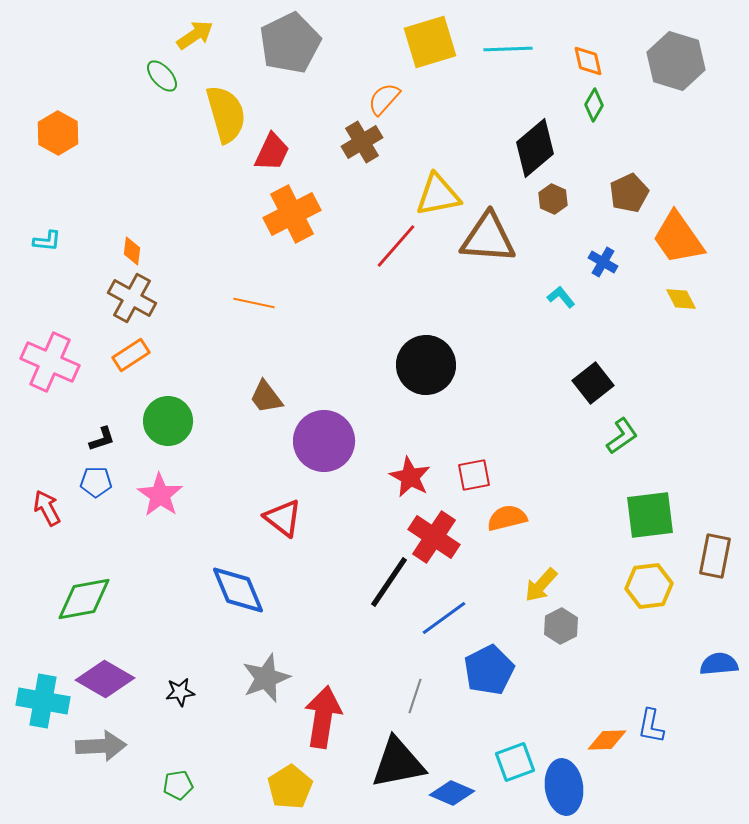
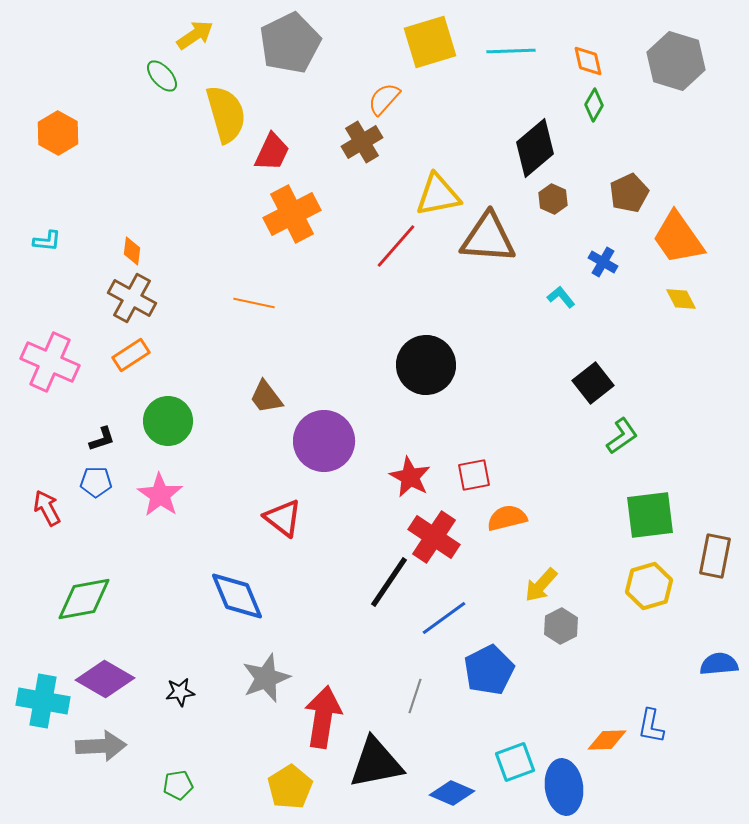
cyan line at (508, 49): moved 3 px right, 2 px down
yellow hexagon at (649, 586): rotated 9 degrees counterclockwise
blue diamond at (238, 590): moved 1 px left, 6 px down
black triangle at (398, 763): moved 22 px left
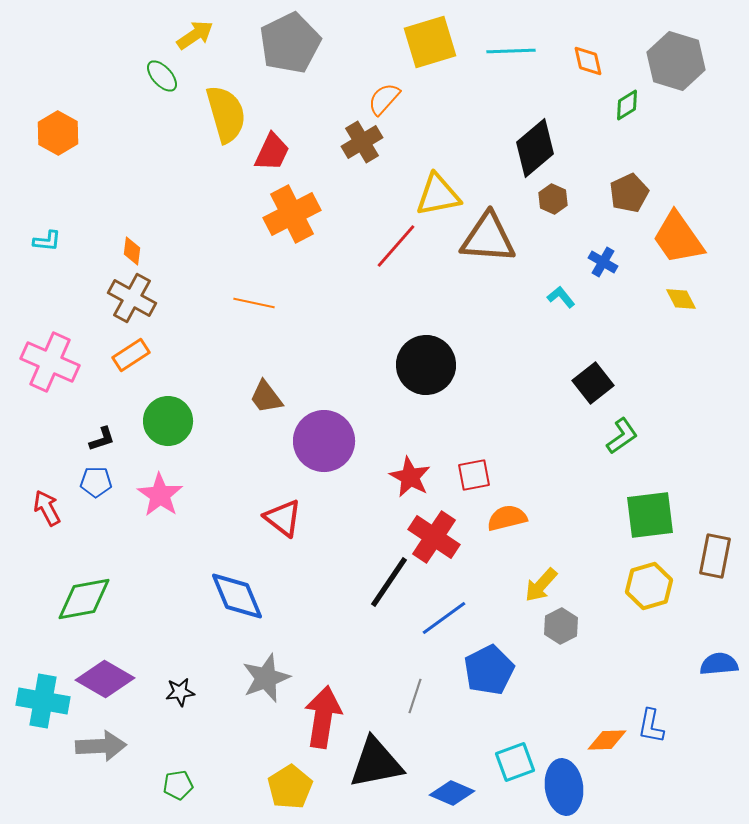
green diamond at (594, 105): moved 33 px right; rotated 28 degrees clockwise
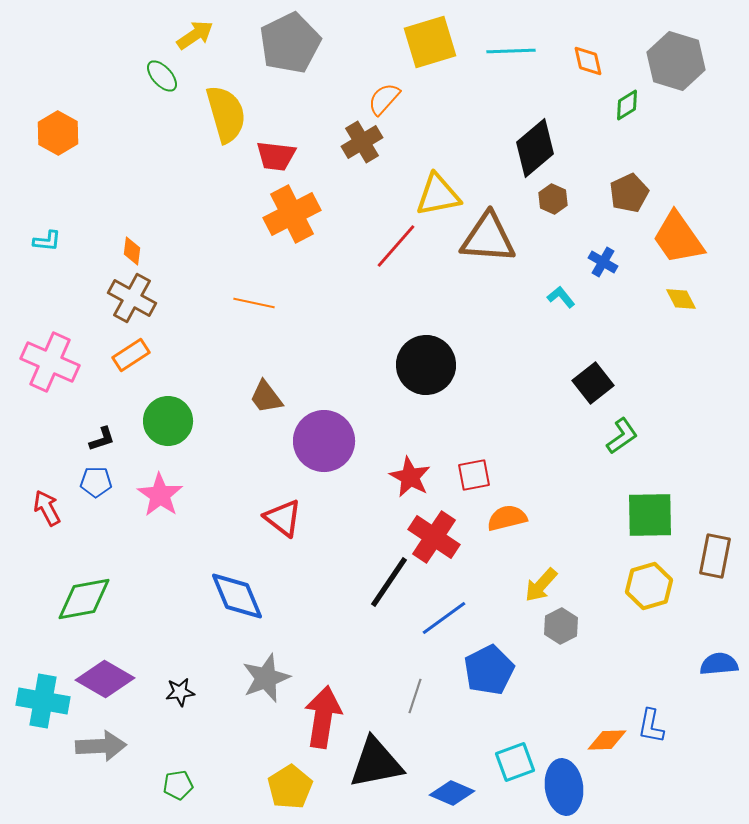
red trapezoid at (272, 152): moved 4 px right, 4 px down; rotated 72 degrees clockwise
green square at (650, 515): rotated 6 degrees clockwise
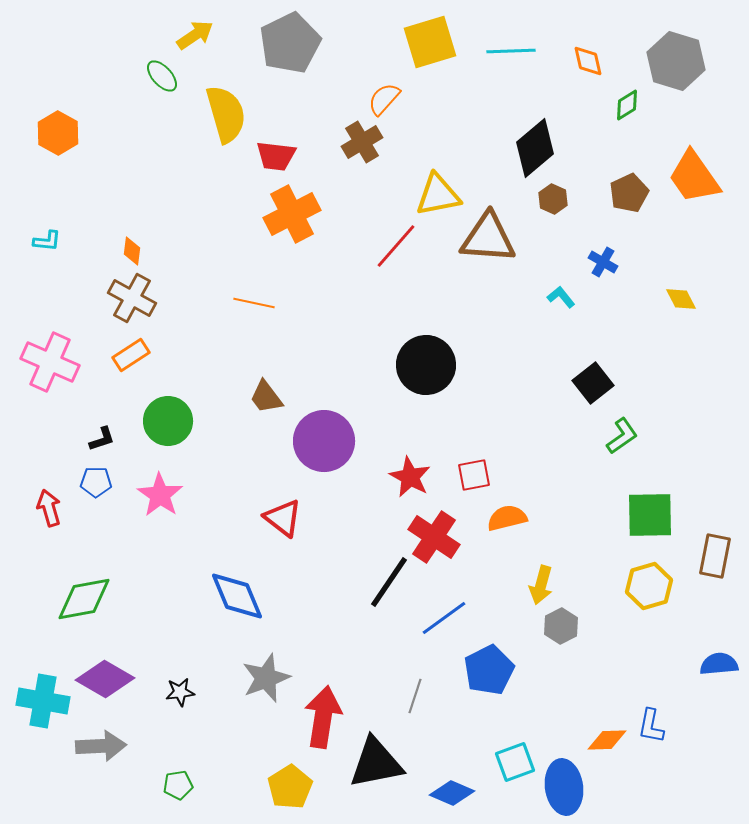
orange trapezoid at (678, 238): moved 16 px right, 61 px up
red arrow at (47, 508): moved 2 px right; rotated 12 degrees clockwise
yellow arrow at (541, 585): rotated 27 degrees counterclockwise
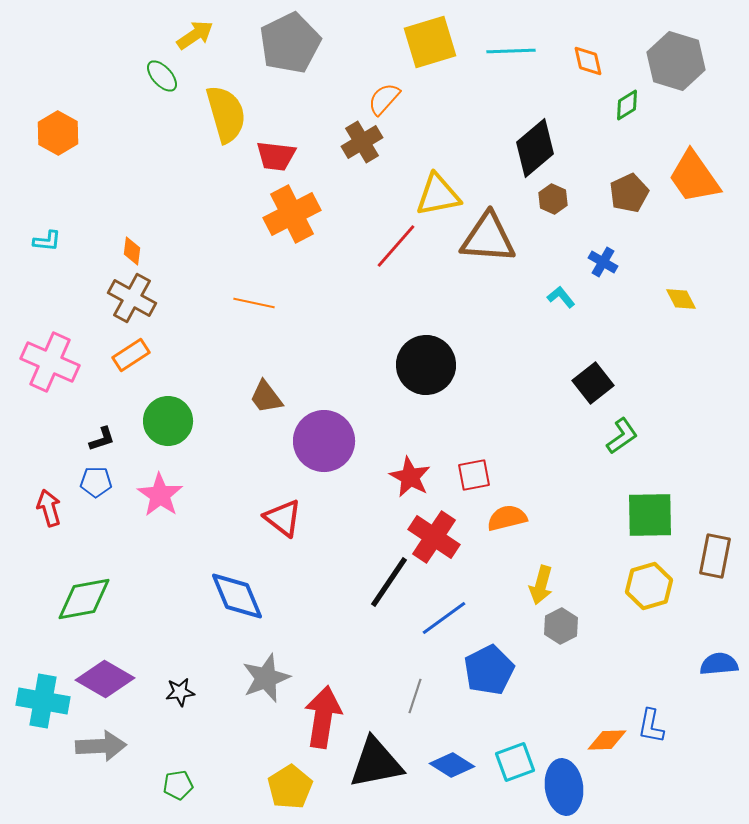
blue diamond at (452, 793): moved 28 px up; rotated 9 degrees clockwise
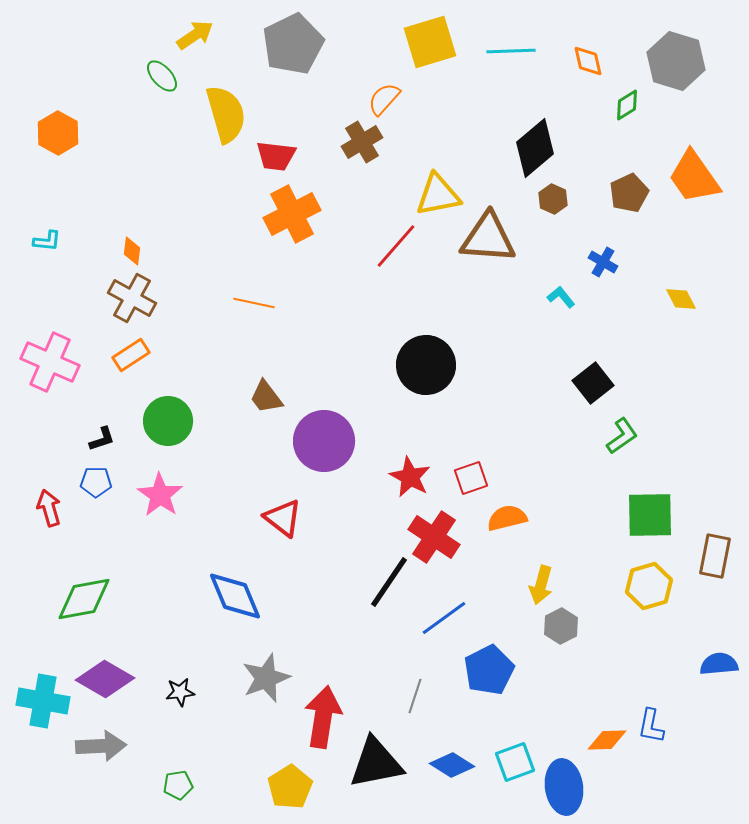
gray pentagon at (290, 43): moved 3 px right, 1 px down
red square at (474, 475): moved 3 px left, 3 px down; rotated 8 degrees counterclockwise
blue diamond at (237, 596): moved 2 px left
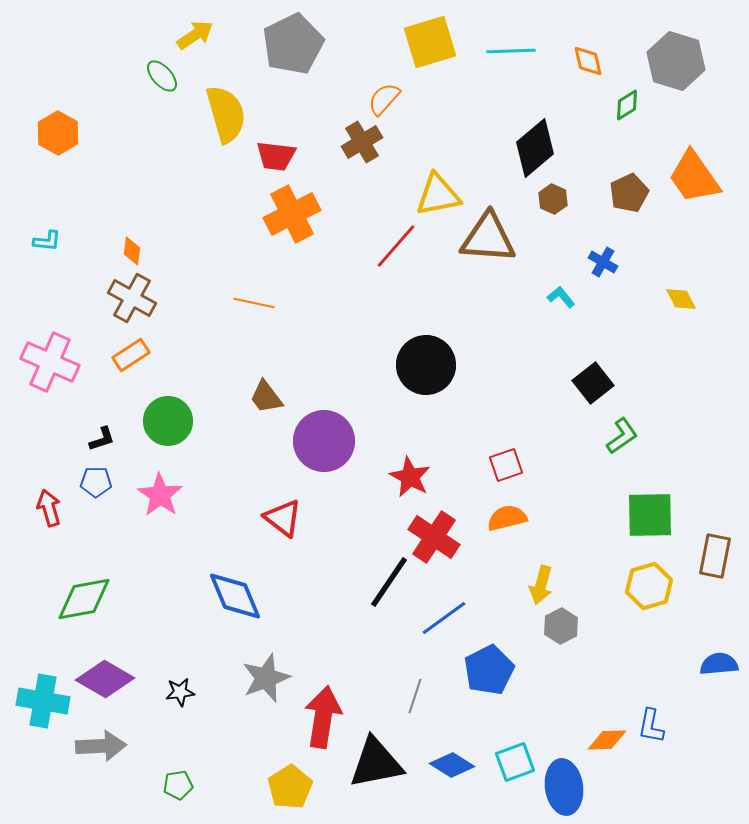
red square at (471, 478): moved 35 px right, 13 px up
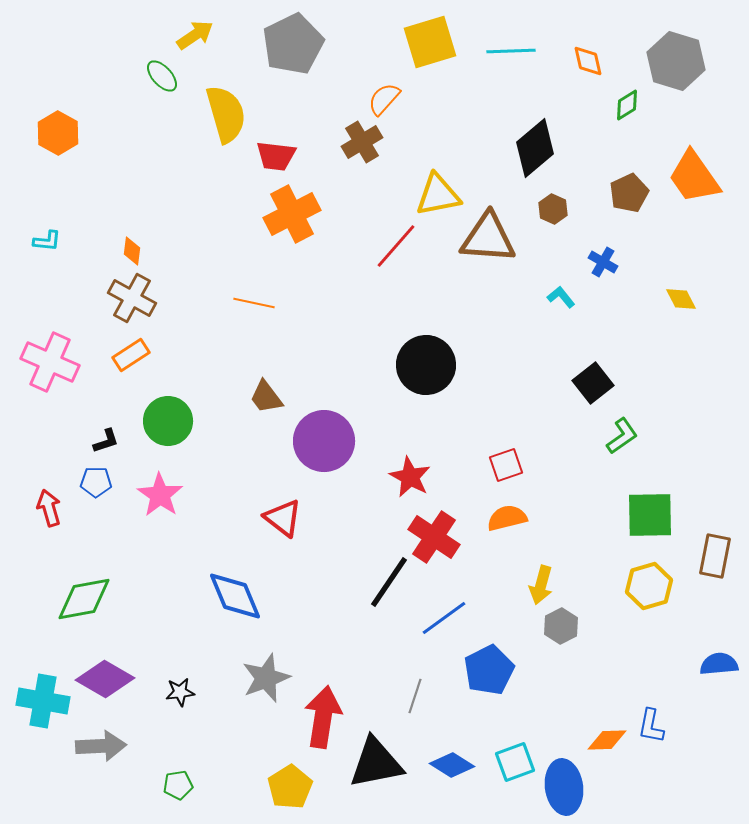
brown hexagon at (553, 199): moved 10 px down
black L-shape at (102, 439): moved 4 px right, 2 px down
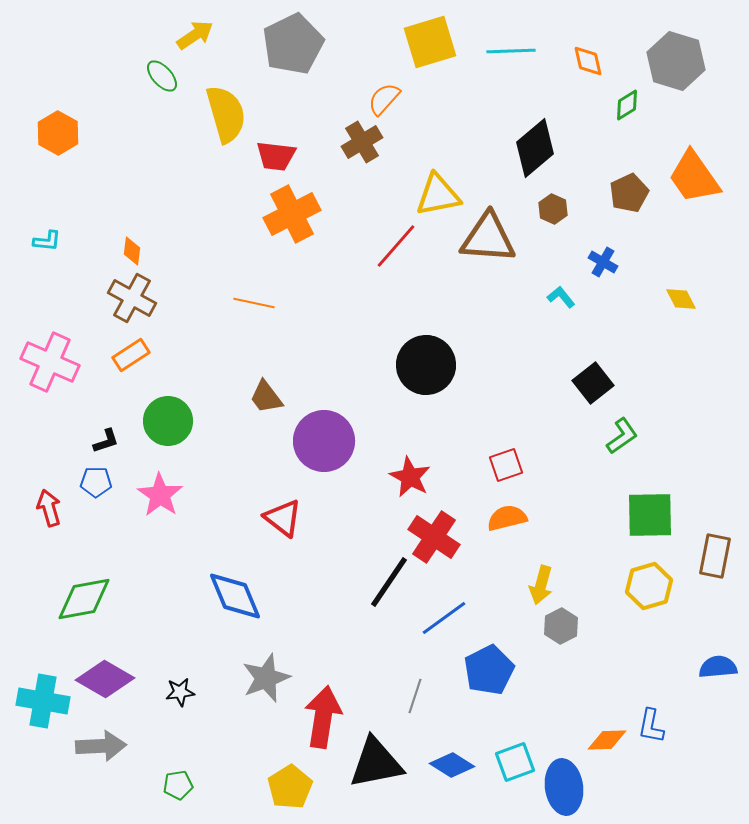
blue semicircle at (719, 664): moved 1 px left, 3 px down
